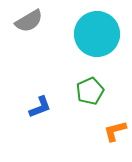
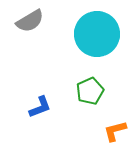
gray semicircle: moved 1 px right
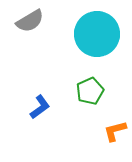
blue L-shape: rotated 15 degrees counterclockwise
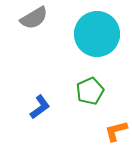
gray semicircle: moved 4 px right, 3 px up
orange L-shape: moved 1 px right
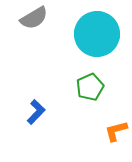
green pentagon: moved 4 px up
blue L-shape: moved 4 px left, 5 px down; rotated 10 degrees counterclockwise
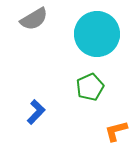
gray semicircle: moved 1 px down
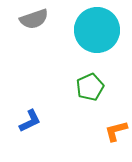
gray semicircle: rotated 12 degrees clockwise
cyan circle: moved 4 px up
blue L-shape: moved 6 px left, 9 px down; rotated 20 degrees clockwise
